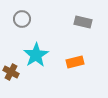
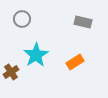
orange rectangle: rotated 18 degrees counterclockwise
brown cross: rotated 28 degrees clockwise
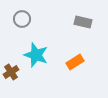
cyan star: rotated 20 degrees counterclockwise
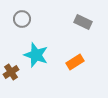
gray rectangle: rotated 12 degrees clockwise
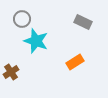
cyan star: moved 14 px up
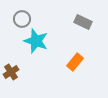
orange rectangle: rotated 18 degrees counterclockwise
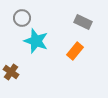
gray circle: moved 1 px up
orange rectangle: moved 11 px up
brown cross: rotated 21 degrees counterclockwise
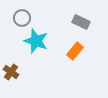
gray rectangle: moved 2 px left
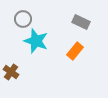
gray circle: moved 1 px right, 1 px down
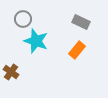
orange rectangle: moved 2 px right, 1 px up
